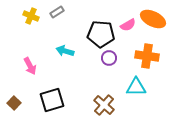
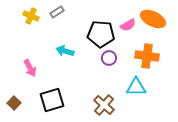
pink arrow: moved 2 px down
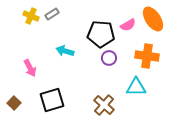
gray rectangle: moved 5 px left, 2 px down
orange ellipse: rotated 30 degrees clockwise
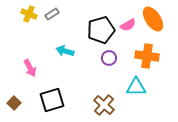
yellow cross: moved 2 px left, 2 px up
black pentagon: moved 4 px up; rotated 20 degrees counterclockwise
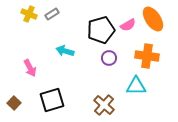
cyan triangle: moved 1 px up
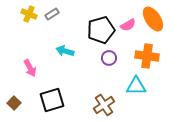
brown cross: rotated 15 degrees clockwise
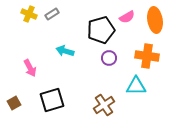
orange ellipse: moved 2 px right, 1 px down; rotated 25 degrees clockwise
pink semicircle: moved 1 px left, 8 px up
brown square: rotated 16 degrees clockwise
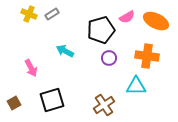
orange ellipse: moved 1 px right, 1 px down; rotated 55 degrees counterclockwise
cyan arrow: rotated 12 degrees clockwise
pink arrow: moved 1 px right
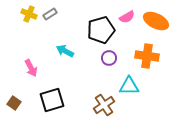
gray rectangle: moved 2 px left
cyan triangle: moved 7 px left
brown square: rotated 24 degrees counterclockwise
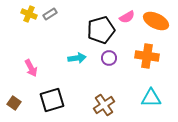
cyan arrow: moved 12 px right, 7 px down; rotated 144 degrees clockwise
cyan triangle: moved 22 px right, 12 px down
